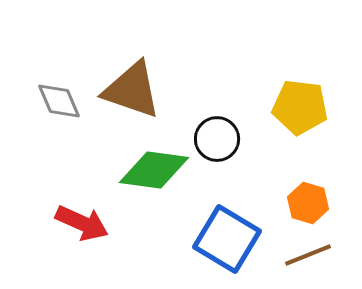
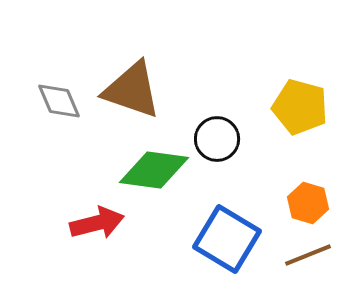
yellow pentagon: rotated 8 degrees clockwise
red arrow: moved 15 px right; rotated 38 degrees counterclockwise
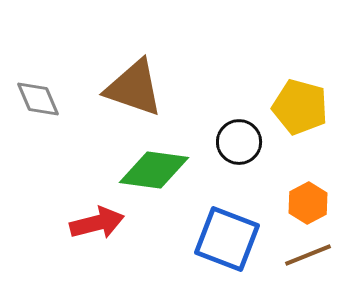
brown triangle: moved 2 px right, 2 px up
gray diamond: moved 21 px left, 2 px up
black circle: moved 22 px right, 3 px down
orange hexagon: rotated 15 degrees clockwise
blue square: rotated 10 degrees counterclockwise
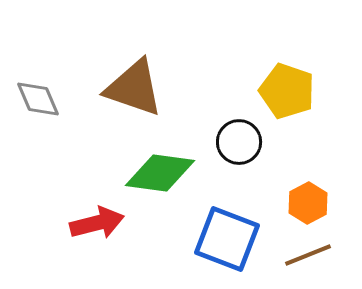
yellow pentagon: moved 13 px left, 16 px up; rotated 4 degrees clockwise
green diamond: moved 6 px right, 3 px down
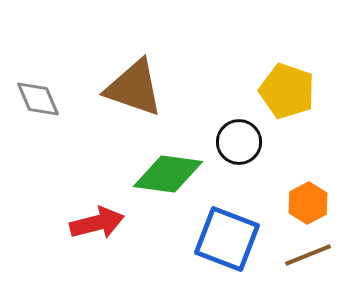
green diamond: moved 8 px right, 1 px down
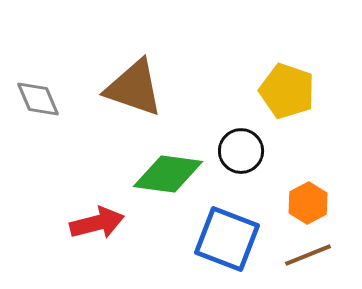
black circle: moved 2 px right, 9 px down
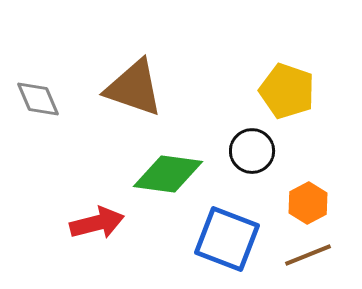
black circle: moved 11 px right
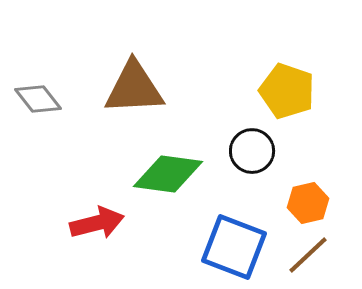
brown triangle: rotated 22 degrees counterclockwise
gray diamond: rotated 15 degrees counterclockwise
orange hexagon: rotated 15 degrees clockwise
blue square: moved 7 px right, 8 px down
brown line: rotated 21 degrees counterclockwise
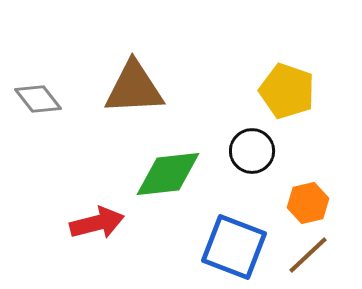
green diamond: rotated 14 degrees counterclockwise
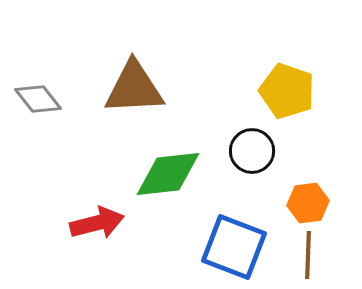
orange hexagon: rotated 6 degrees clockwise
brown line: rotated 45 degrees counterclockwise
